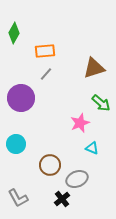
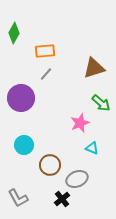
cyan circle: moved 8 px right, 1 px down
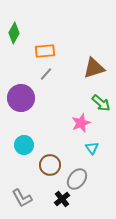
pink star: moved 1 px right
cyan triangle: rotated 32 degrees clockwise
gray ellipse: rotated 30 degrees counterclockwise
gray L-shape: moved 4 px right
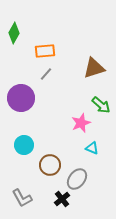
green arrow: moved 2 px down
cyan triangle: rotated 32 degrees counterclockwise
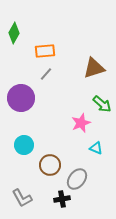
green arrow: moved 1 px right, 1 px up
cyan triangle: moved 4 px right
black cross: rotated 28 degrees clockwise
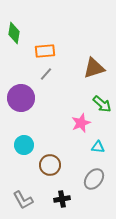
green diamond: rotated 20 degrees counterclockwise
cyan triangle: moved 2 px right, 1 px up; rotated 16 degrees counterclockwise
gray ellipse: moved 17 px right
gray L-shape: moved 1 px right, 2 px down
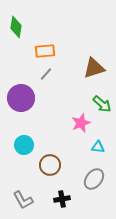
green diamond: moved 2 px right, 6 px up
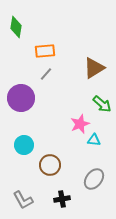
brown triangle: rotated 15 degrees counterclockwise
pink star: moved 1 px left, 1 px down
cyan triangle: moved 4 px left, 7 px up
